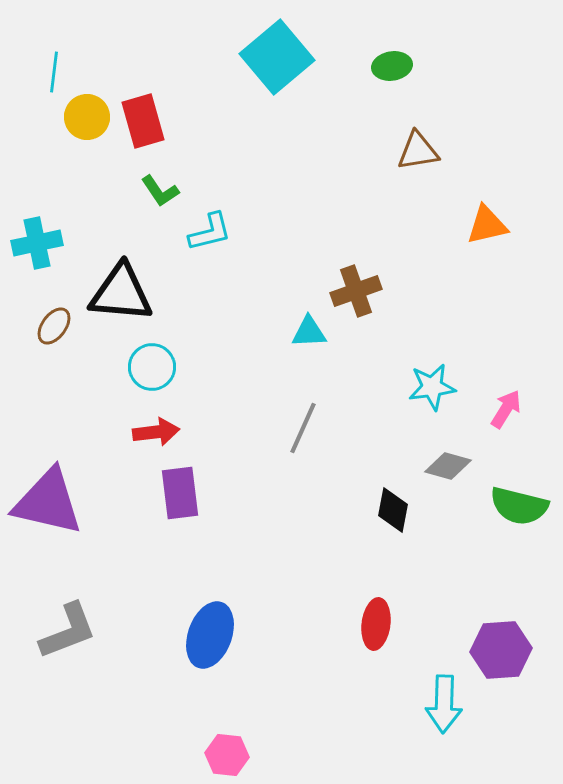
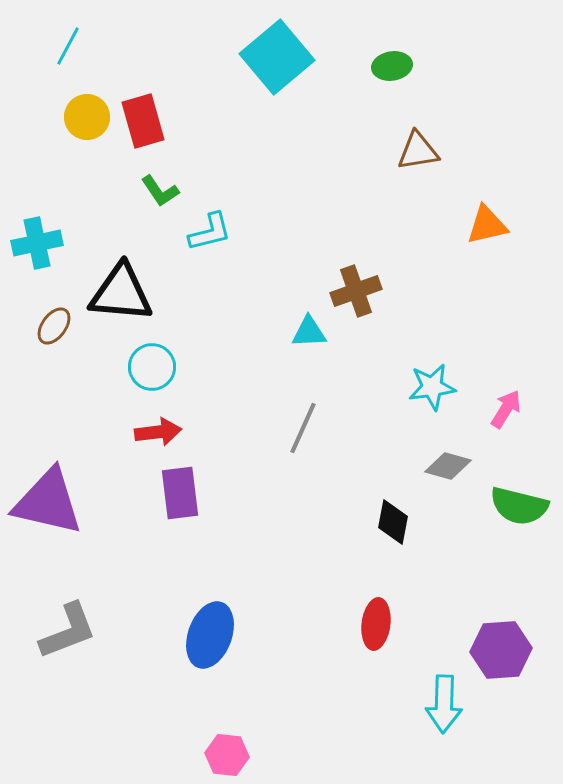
cyan line: moved 14 px right, 26 px up; rotated 21 degrees clockwise
red arrow: moved 2 px right
black diamond: moved 12 px down
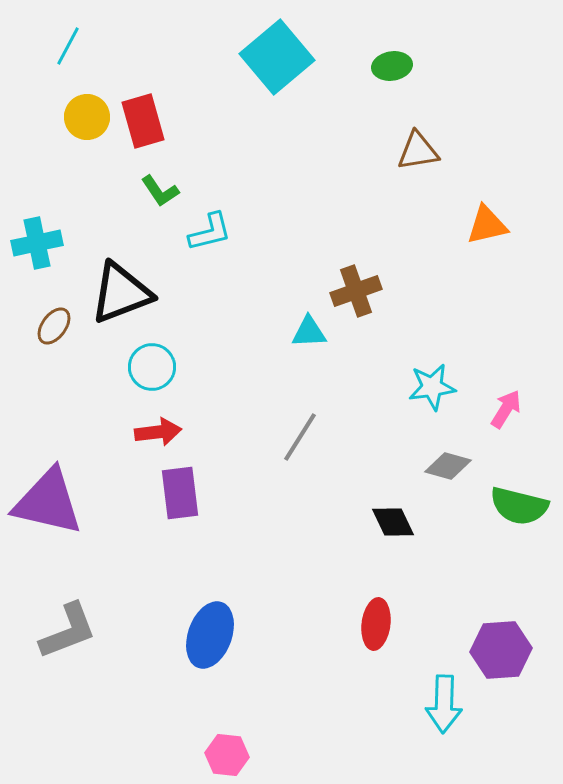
black triangle: rotated 26 degrees counterclockwise
gray line: moved 3 px left, 9 px down; rotated 8 degrees clockwise
black diamond: rotated 36 degrees counterclockwise
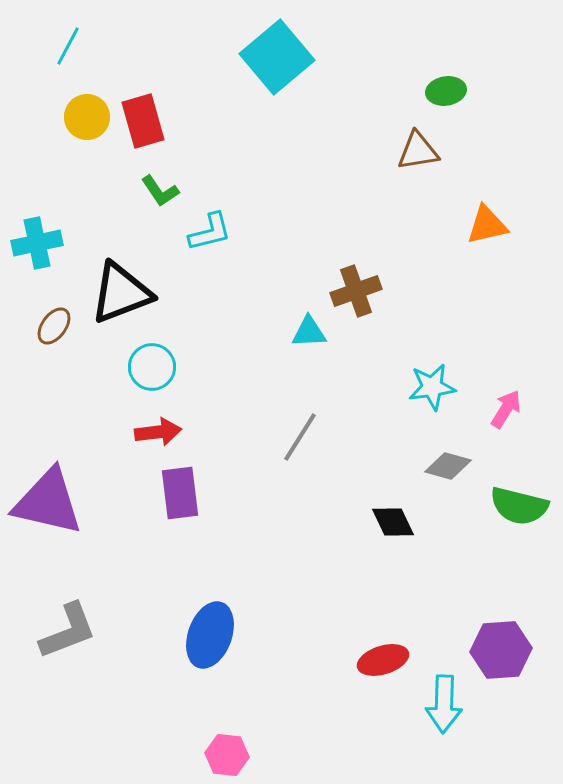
green ellipse: moved 54 px right, 25 px down
red ellipse: moved 7 px right, 36 px down; rotated 66 degrees clockwise
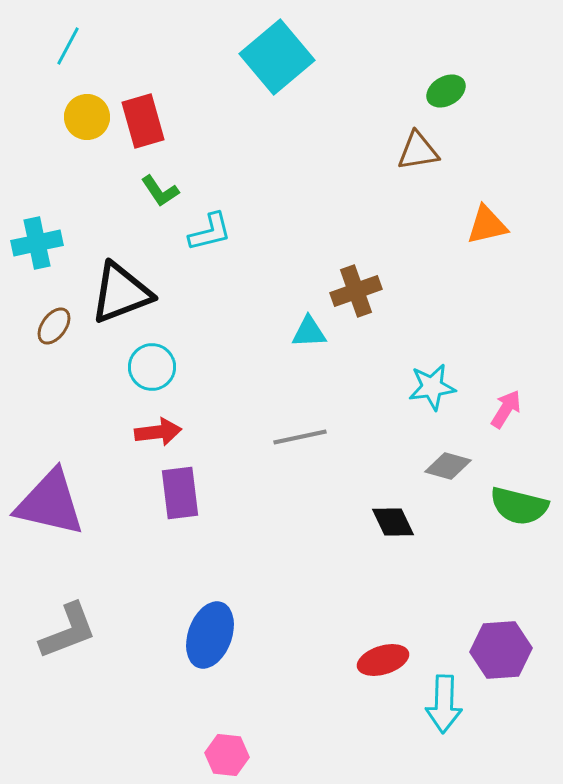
green ellipse: rotated 21 degrees counterclockwise
gray line: rotated 46 degrees clockwise
purple triangle: moved 2 px right, 1 px down
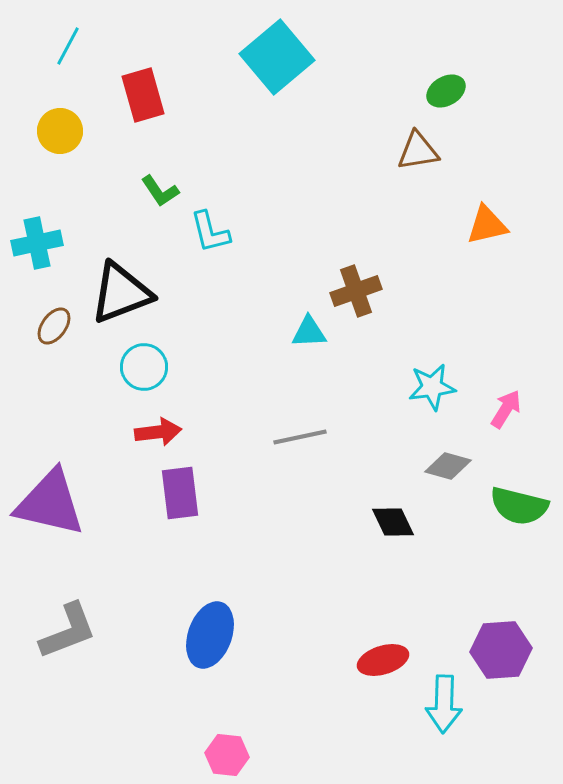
yellow circle: moved 27 px left, 14 px down
red rectangle: moved 26 px up
cyan L-shape: rotated 90 degrees clockwise
cyan circle: moved 8 px left
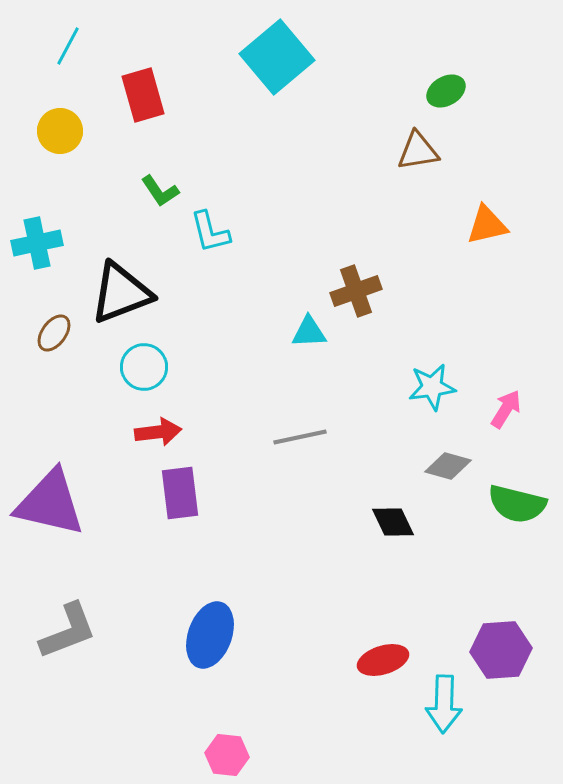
brown ellipse: moved 7 px down
green semicircle: moved 2 px left, 2 px up
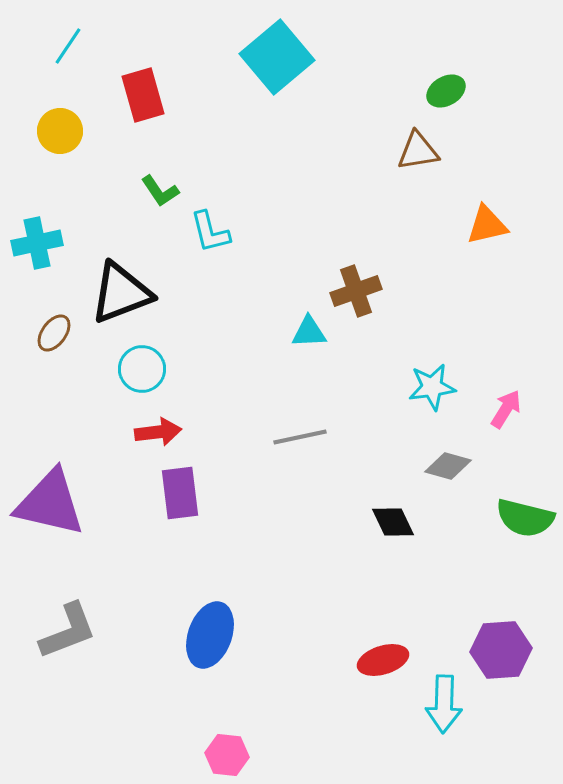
cyan line: rotated 6 degrees clockwise
cyan circle: moved 2 px left, 2 px down
green semicircle: moved 8 px right, 14 px down
